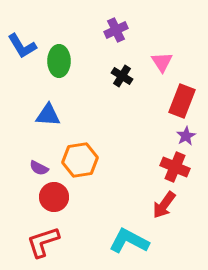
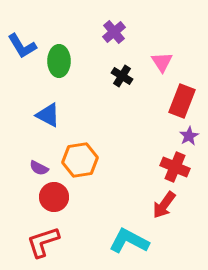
purple cross: moved 2 px left, 2 px down; rotated 15 degrees counterclockwise
blue triangle: rotated 24 degrees clockwise
purple star: moved 3 px right
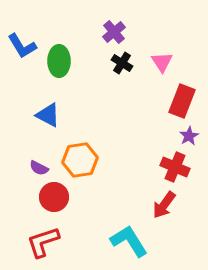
black cross: moved 13 px up
cyan L-shape: rotated 30 degrees clockwise
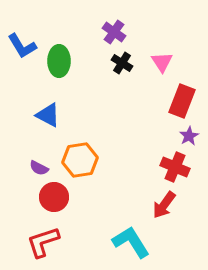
purple cross: rotated 15 degrees counterclockwise
cyan L-shape: moved 2 px right, 1 px down
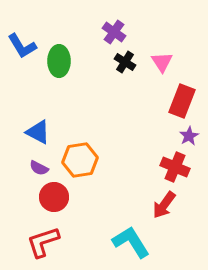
black cross: moved 3 px right, 1 px up
blue triangle: moved 10 px left, 17 px down
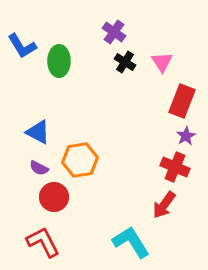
purple star: moved 3 px left
red L-shape: rotated 81 degrees clockwise
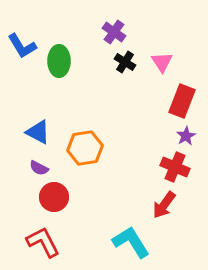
orange hexagon: moved 5 px right, 12 px up
